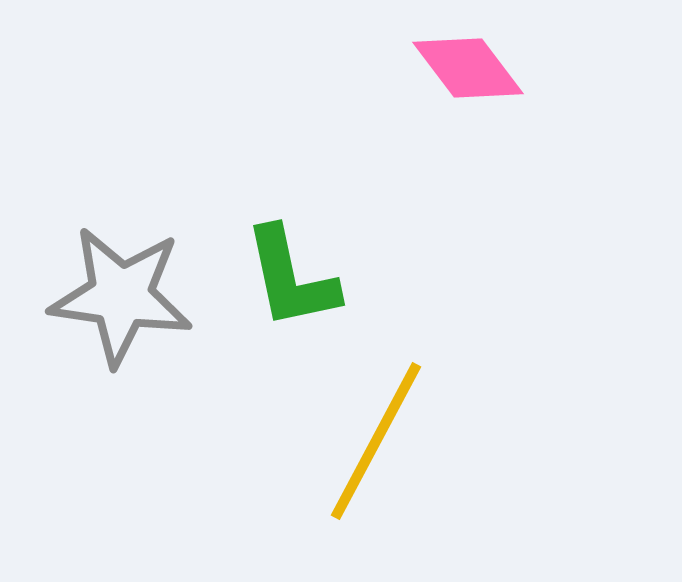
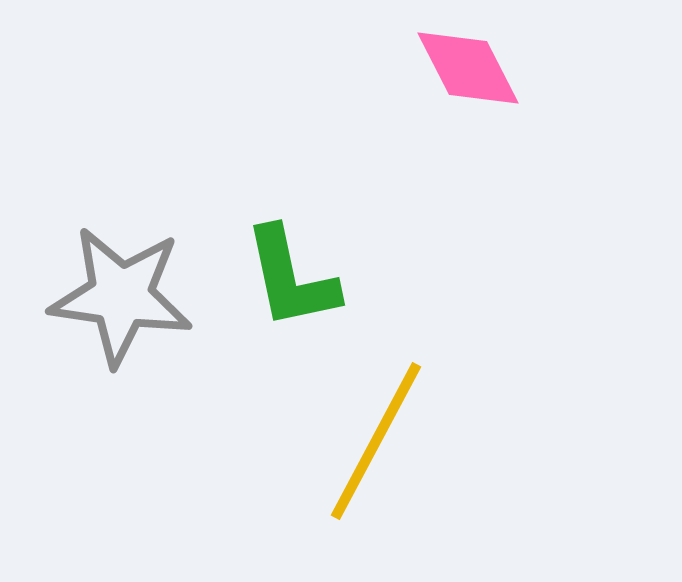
pink diamond: rotated 10 degrees clockwise
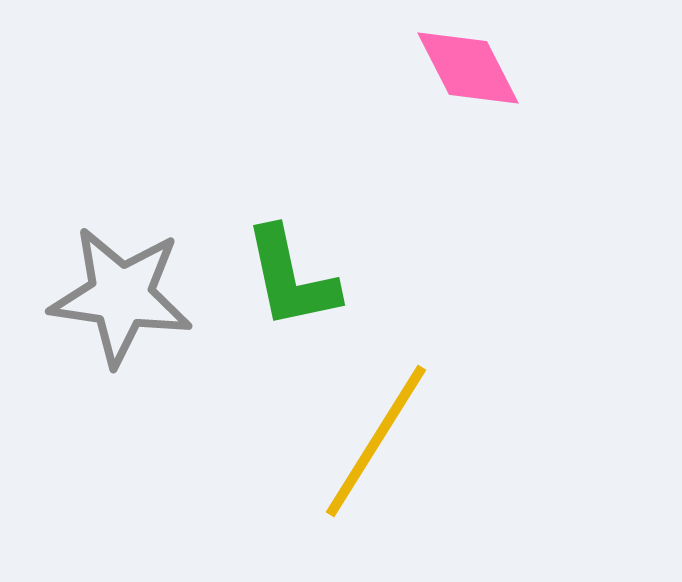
yellow line: rotated 4 degrees clockwise
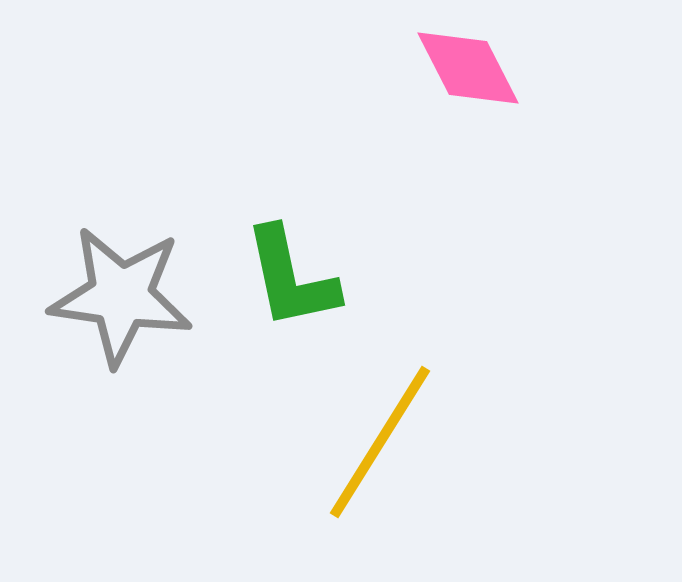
yellow line: moved 4 px right, 1 px down
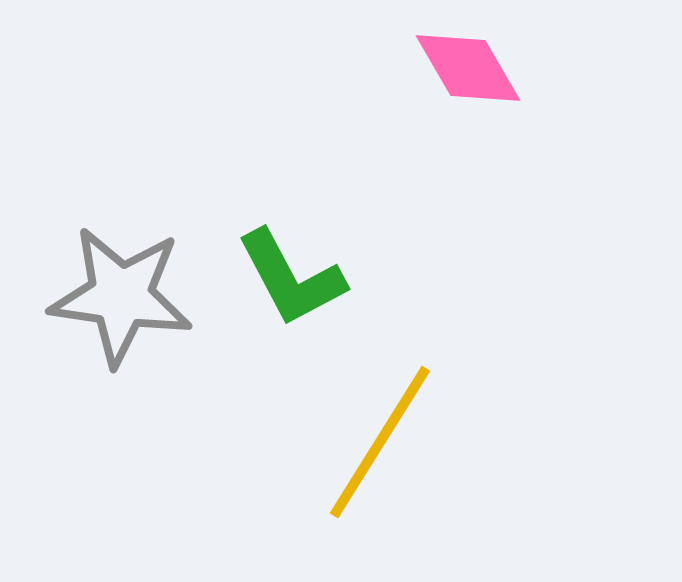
pink diamond: rotated 3 degrees counterclockwise
green L-shape: rotated 16 degrees counterclockwise
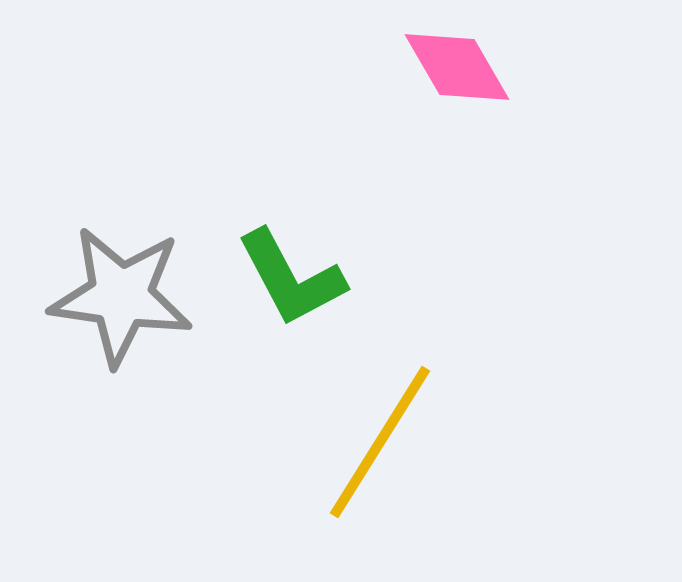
pink diamond: moved 11 px left, 1 px up
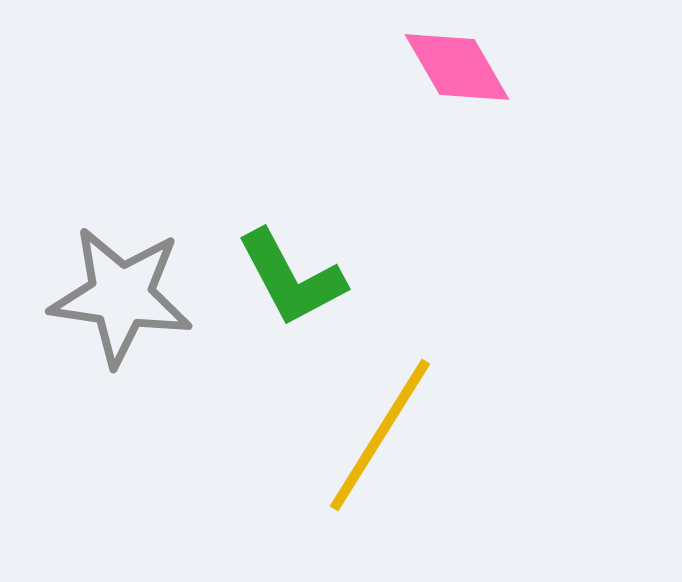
yellow line: moved 7 px up
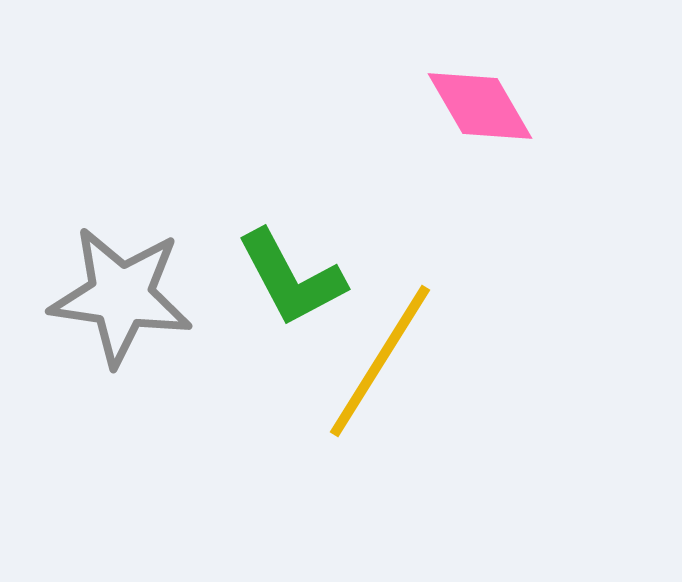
pink diamond: moved 23 px right, 39 px down
yellow line: moved 74 px up
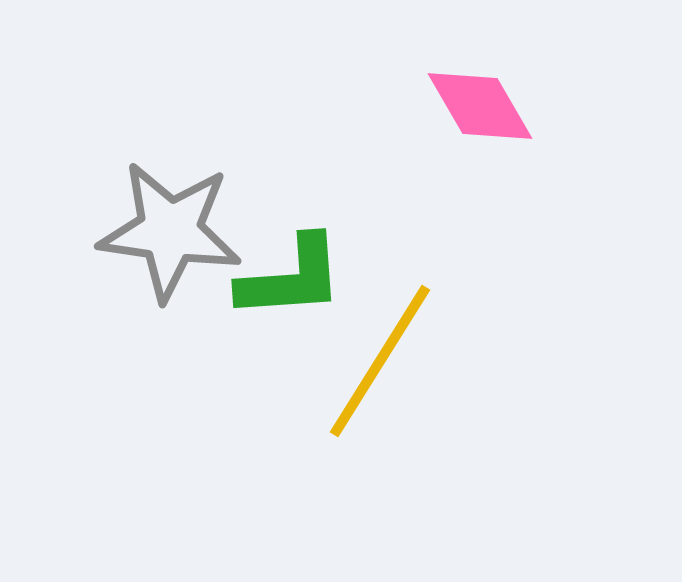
green L-shape: rotated 66 degrees counterclockwise
gray star: moved 49 px right, 65 px up
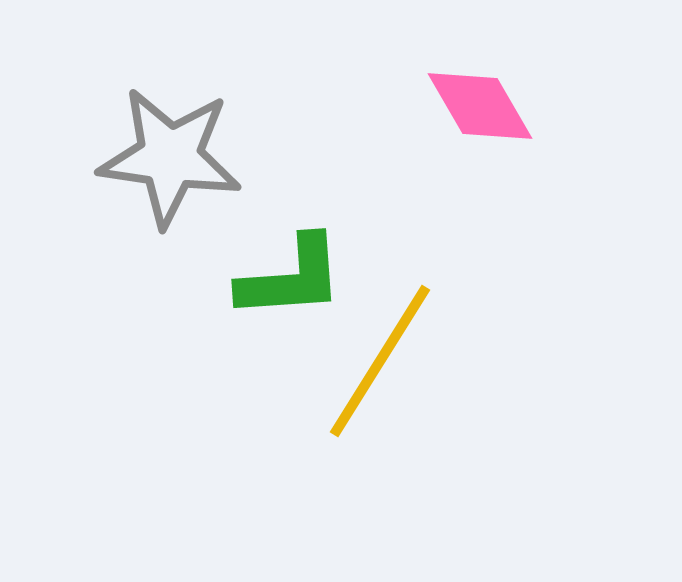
gray star: moved 74 px up
